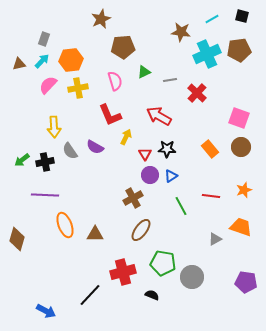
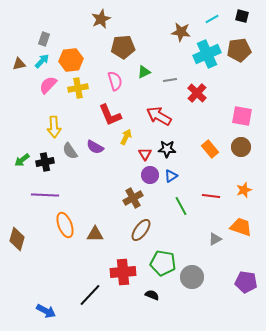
pink square at (239, 118): moved 3 px right, 2 px up; rotated 10 degrees counterclockwise
red cross at (123, 272): rotated 10 degrees clockwise
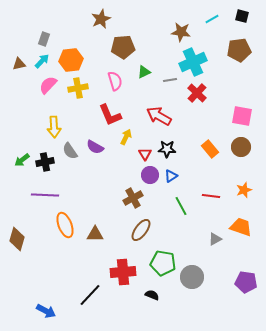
cyan cross at (207, 54): moved 14 px left, 8 px down
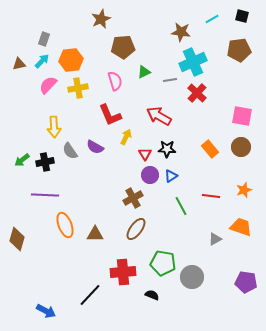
brown ellipse at (141, 230): moved 5 px left, 1 px up
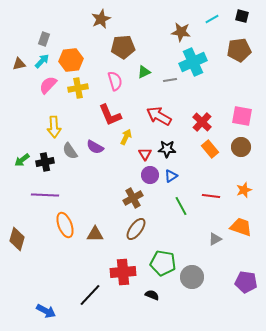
red cross at (197, 93): moved 5 px right, 29 px down
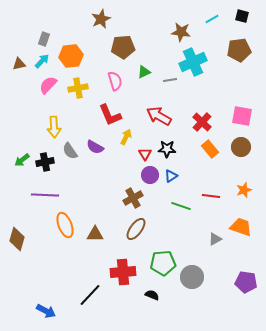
orange hexagon at (71, 60): moved 4 px up
green line at (181, 206): rotated 42 degrees counterclockwise
green pentagon at (163, 263): rotated 15 degrees counterclockwise
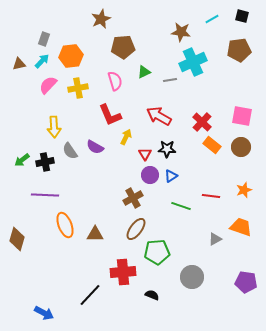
orange rectangle at (210, 149): moved 2 px right, 4 px up; rotated 12 degrees counterclockwise
green pentagon at (163, 263): moved 6 px left, 11 px up
blue arrow at (46, 311): moved 2 px left, 2 px down
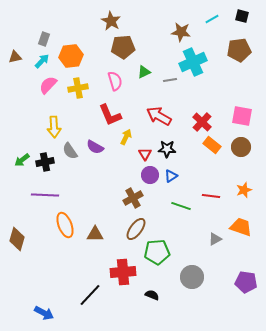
brown star at (101, 19): moved 10 px right, 2 px down; rotated 18 degrees counterclockwise
brown triangle at (19, 64): moved 4 px left, 7 px up
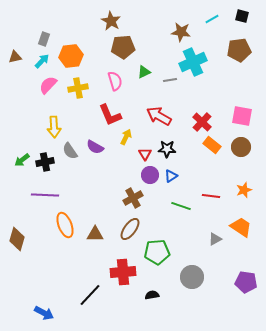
orange trapezoid at (241, 227): rotated 15 degrees clockwise
brown ellipse at (136, 229): moved 6 px left
black semicircle at (152, 295): rotated 32 degrees counterclockwise
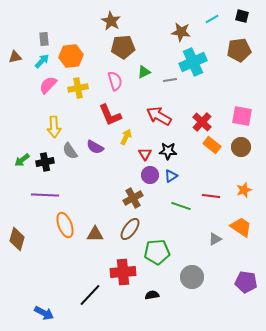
gray rectangle at (44, 39): rotated 24 degrees counterclockwise
black star at (167, 149): moved 1 px right, 2 px down
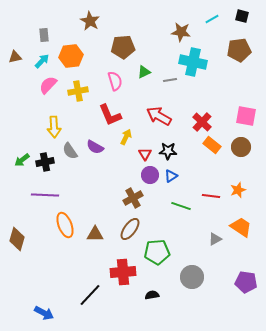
brown star at (111, 21): moved 21 px left
gray rectangle at (44, 39): moved 4 px up
cyan cross at (193, 62): rotated 36 degrees clockwise
yellow cross at (78, 88): moved 3 px down
pink square at (242, 116): moved 4 px right
orange star at (244, 190): moved 6 px left
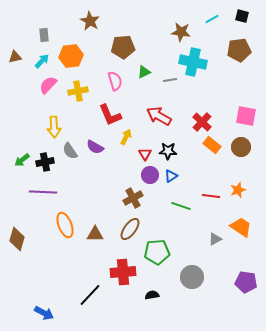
purple line at (45, 195): moved 2 px left, 3 px up
